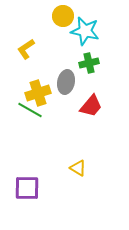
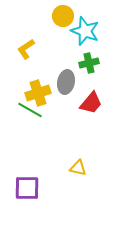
cyan star: rotated 8 degrees clockwise
red trapezoid: moved 3 px up
yellow triangle: rotated 18 degrees counterclockwise
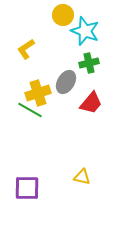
yellow circle: moved 1 px up
gray ellipse: rotated 20 degrees clockwise
yellow triangle: moved 4 px right, 9 px down
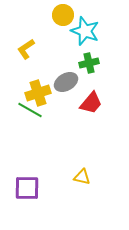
gray ellipse: rotated 30 degrees clockwise
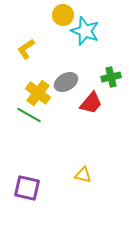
green cross: moved 22 px right, 14 px down
yellow cross: rotated 35 degrees counterclockwise
green line: moved 1 px left, 5 px down
yellow triangle: moved 1 px right, 2 px up
purple square: rotated 12 degrees clockwise
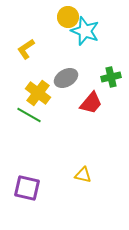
yellow circle: moved 5 px right, 2 px down
gray ellipse: moved 4 px up
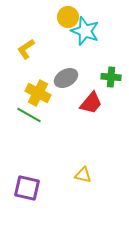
green cross: rotated 18 degrees clockwise
yellow cross: rotated 10 degrees counterclockwise
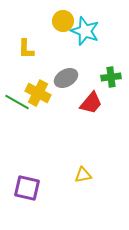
yellow circle: moved 5 px left, 4 px down
yellow L-shape: rotated 55 degrees counterclockwise
green cross: rotated 12 degrees counterclockwise
green line: moved 12 px left, 13 px up
yellow triangle: rotated 24 degrees counterclockwise
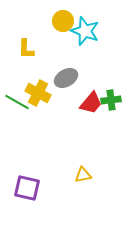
green cross: moved 23 px down
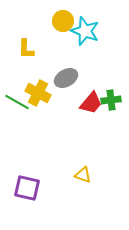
yellow triangle: rotated 30 degrees clockwise
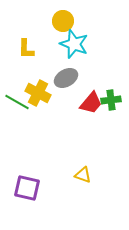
cyan star: moved 11 px left, 13 px down
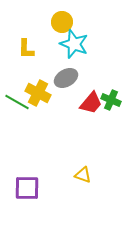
yellow circle: moved 1 px left, 1 px down
green cross: rotated 30 degrees clockwise
purple square: rotated 12 degrees counterclockwise
